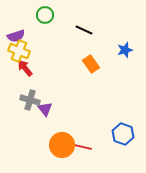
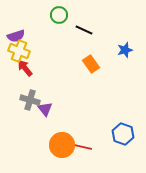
green circle: moved 14 px right
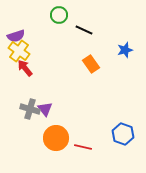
yellow cross: rotated 15 degrees clockwise
gray cross: moved 9 px down
orange circle: moved 6 px left, 7 px up
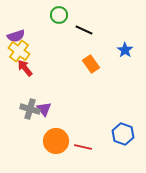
blue star: rotated 21 degrees counterclockwise
purple triangle: moved 1 px left
orange circle: moved 3 px down
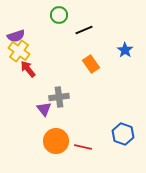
black line: rotated 48 degrees counterclockwise
red arrow: moved 3 px right, 1 px down
gray cross: moved 29 px right, 12 px up; rotated 24 degrees counterclockwise
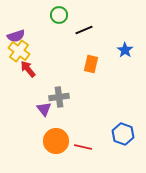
orange rectangle: rotated 48 degrees clockwise
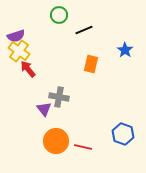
gray cross: rotated 18 degrees clockwise
